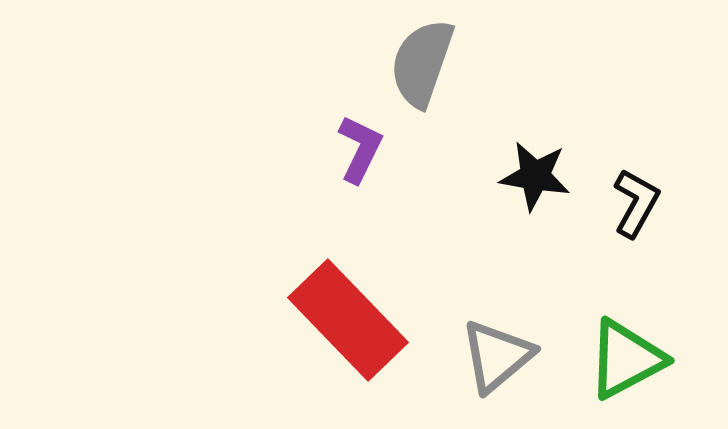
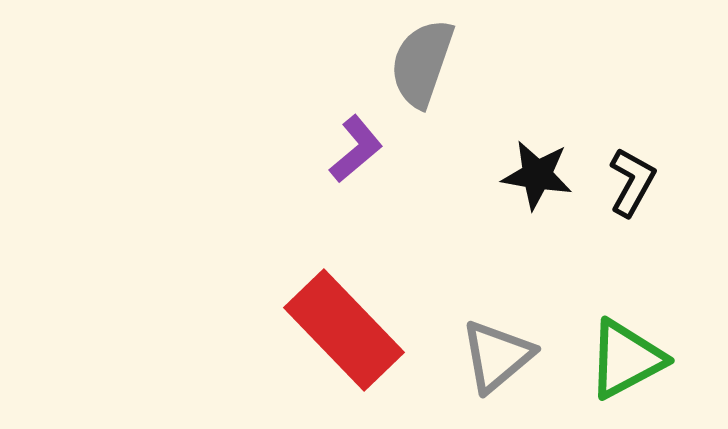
purple L-shape: moved 4 px left; rotated 24 degrees clockwise
black star: moved 2 px right, 1 px up
black L-shape: moved 4 px left, 21 px up
red rectangle: moved 4 px left, 10 px down
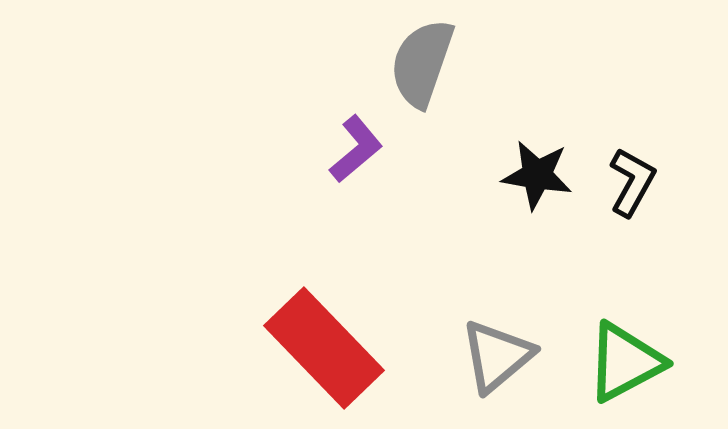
red rectangle: moved 20 px left, 18 px down
green triangle: moved 1 px left, 3 px down
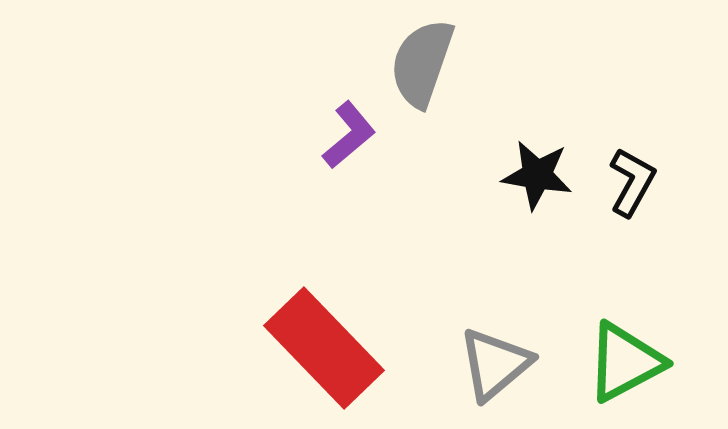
purple L-shape: moved 7 px left, 14 px up
gray triangle: moved 2 px left, 8 px down
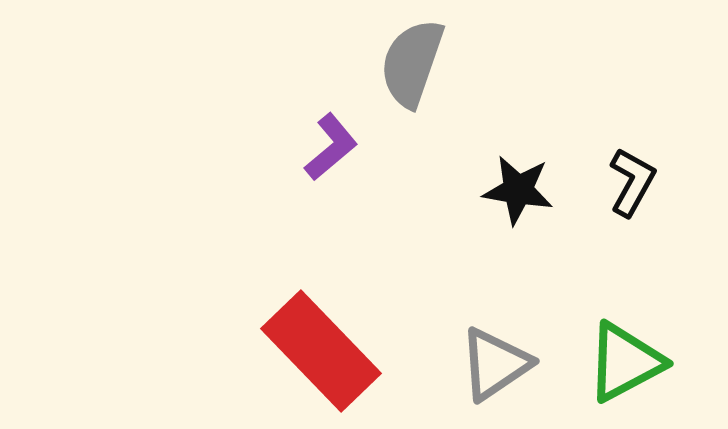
gray semicircle: moved 10 px left
purple L-shape: moved 18 px left, 12 px down
black star: moved 19 px left, 15 px down
red rectangle: moved 3 px left, 3 px down
gray triangle: rotated 6 degrees clockwise
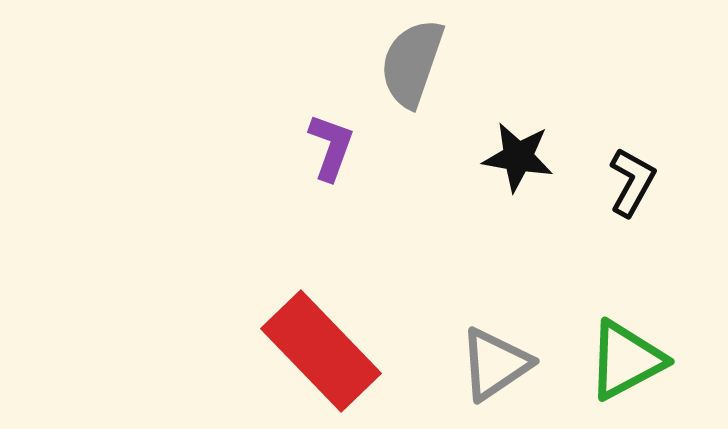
purple L-shape: rotated 30 degrees counterclockwise
black star: moved 33 px up
green triangle: moved 1 px right, 2 px up
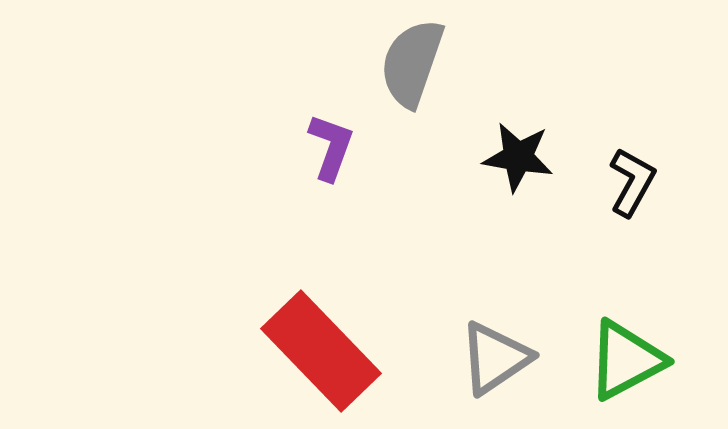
gray triangle: moved 6 px up
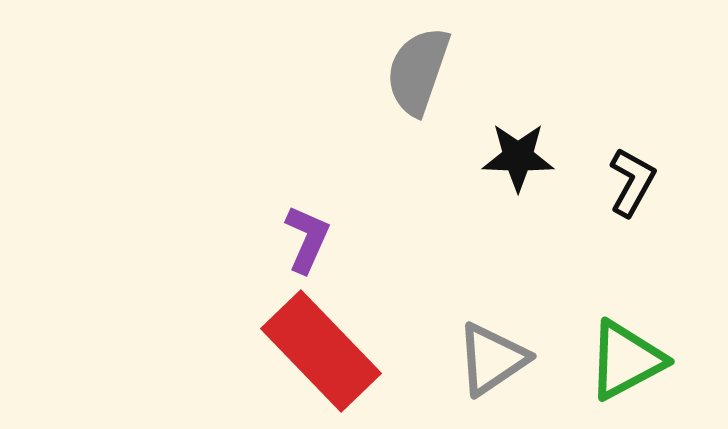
gray semicircle: moved 6 px right, 8 px down
purple L-shape: moved 24 px left, 92 px down; rotated 4 degrees clockwise
black star: rotated 8 degrees counterclockwise
gray triangle: moved 3 px left, 1 px down
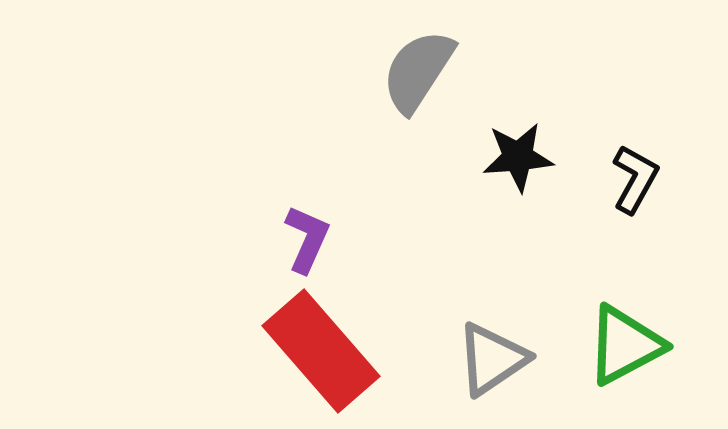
gray semicircle: rotated 14 degrees clockwise
black star: rotated 6 degrees counterclockwise
black L-shape: moved 3 px right, 3 px up
red rectangle: rotated 3 degrees clockwise
green triangle: moved 1 px left, 15 px up
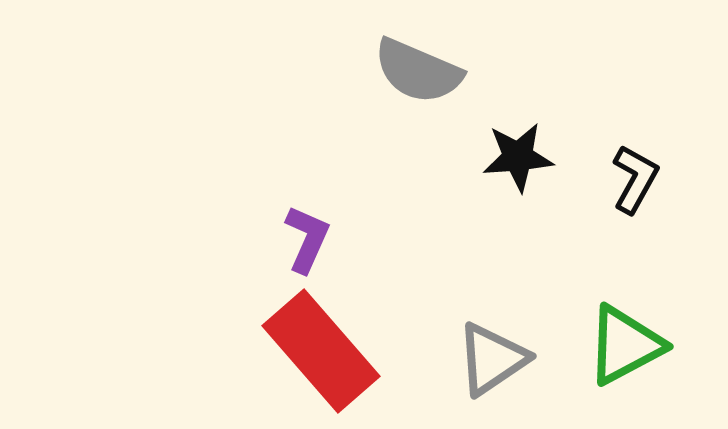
gray semicircle: rotated 100 degrees counterclockwise
